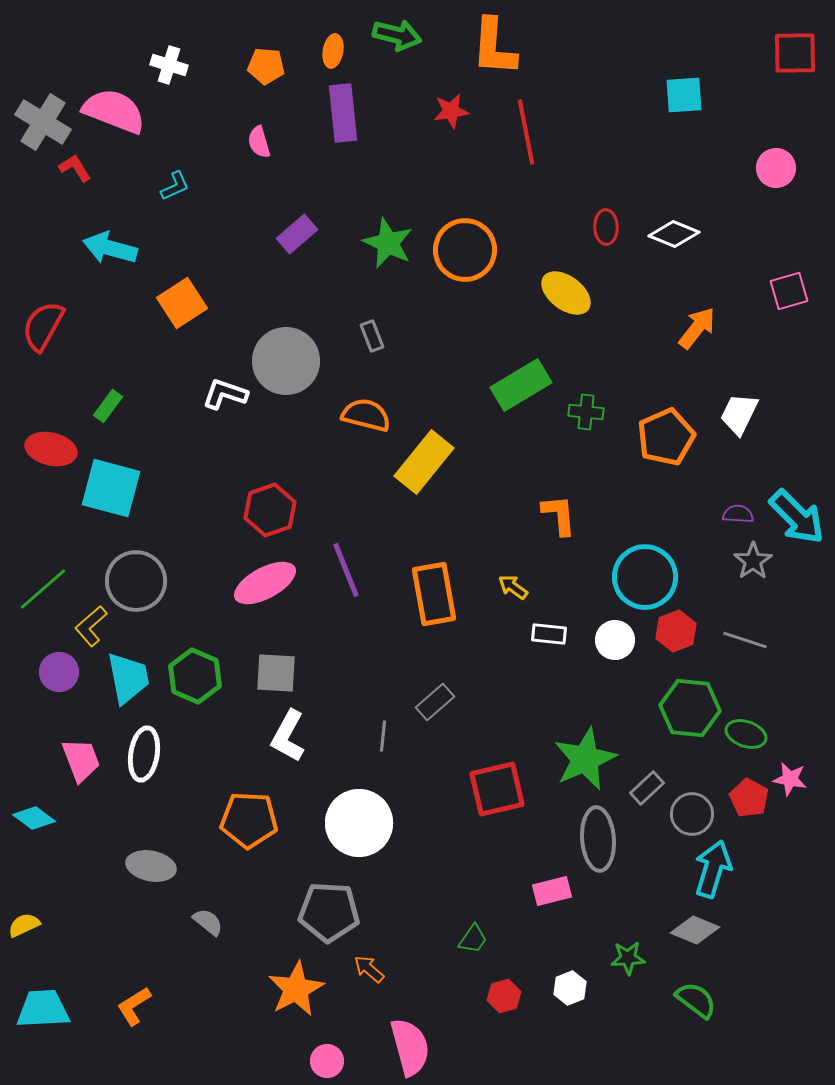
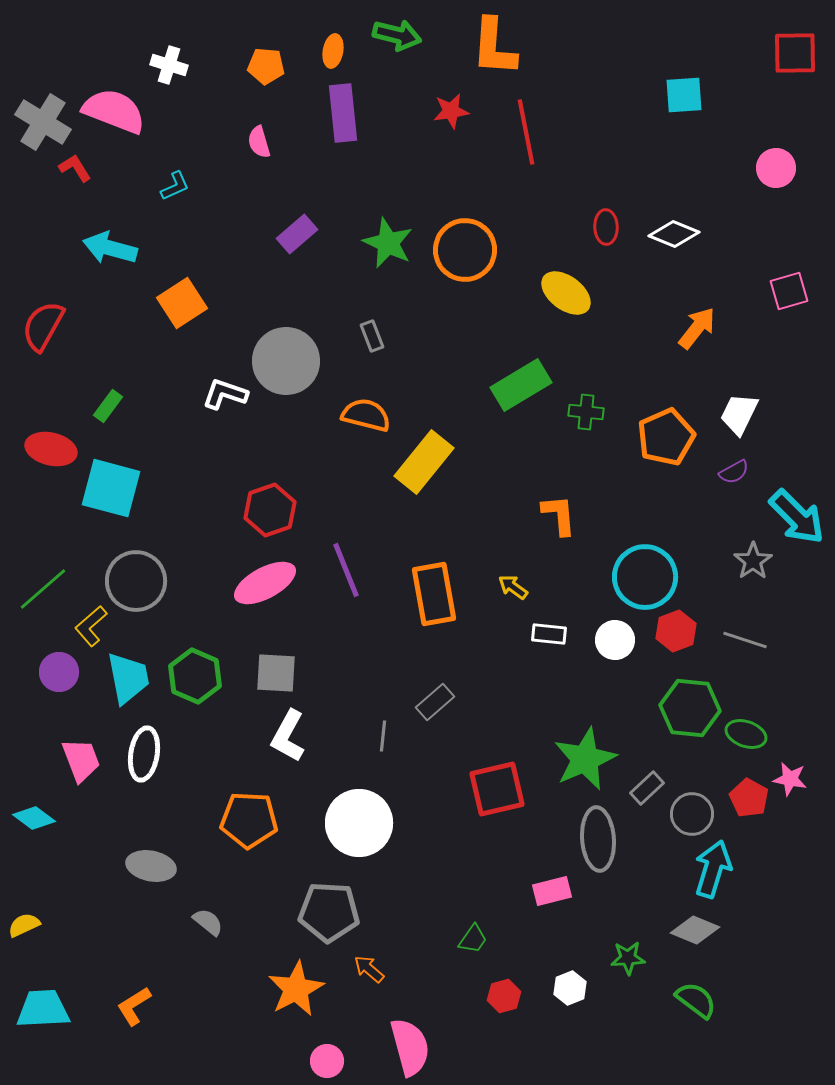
purple semicircle at (738, 514): moved 4 px left, 42 px up; rotated 148 degrees clockwise
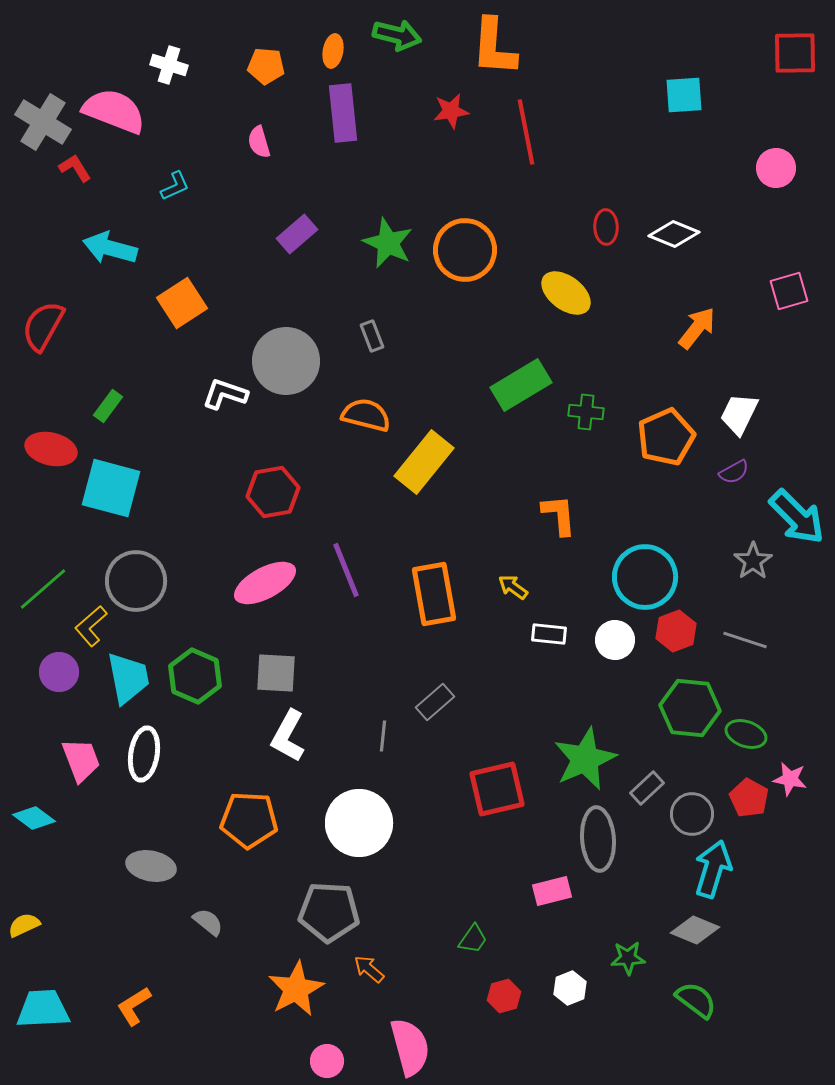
red hexagon at (270, 510): moved 3 px right, 18 px up; rotated 9 degrees clockwise
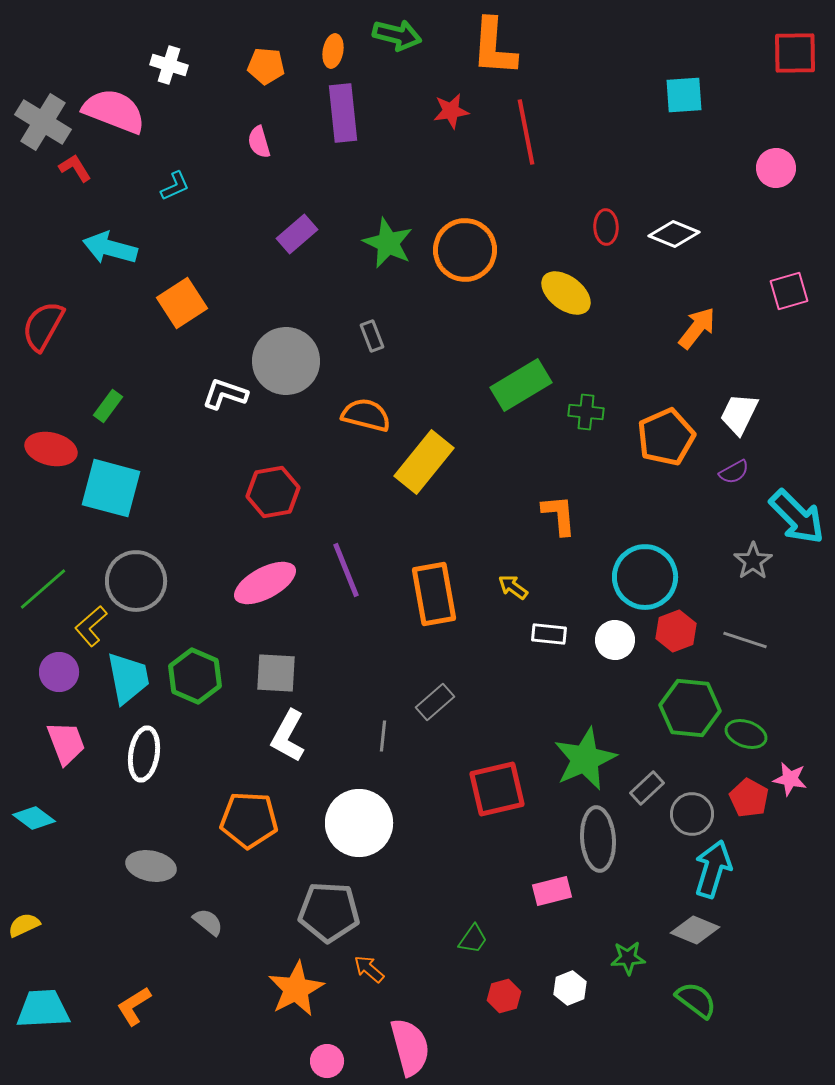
pink trapezoid at (81, 760): moved 15 px left, 17 px up
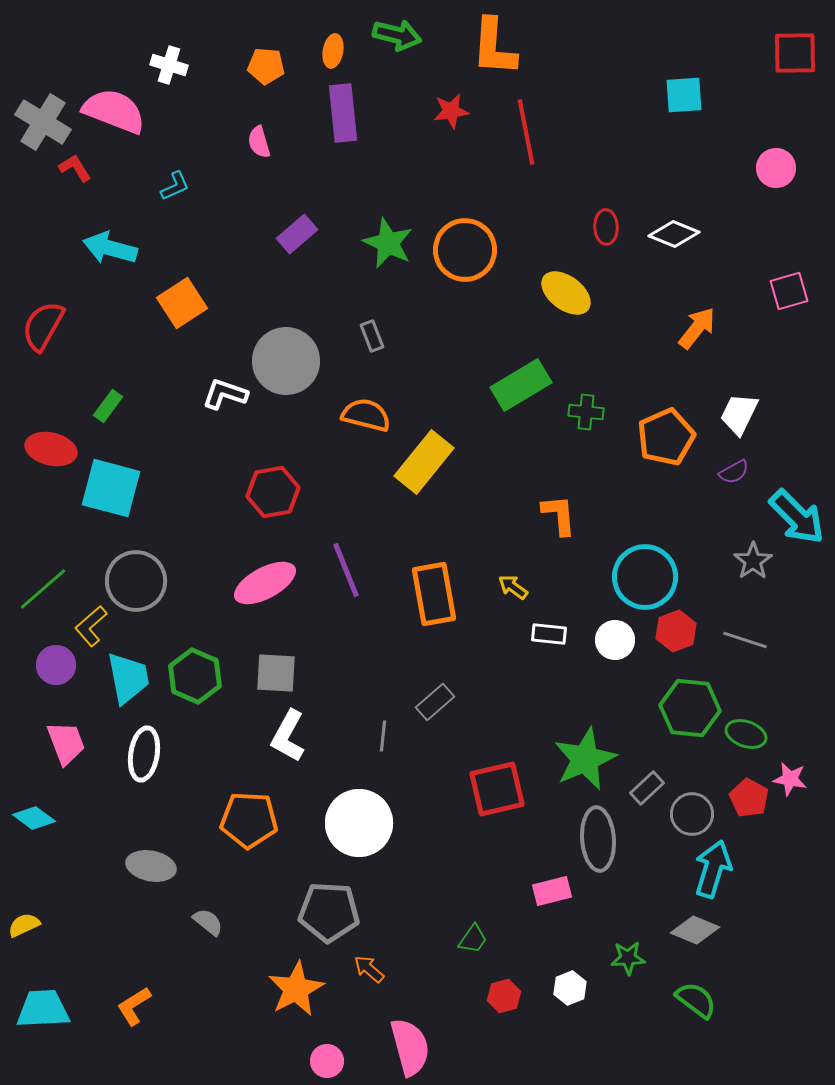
purple circle at (59, 672): moved 3 px left, 7 px up
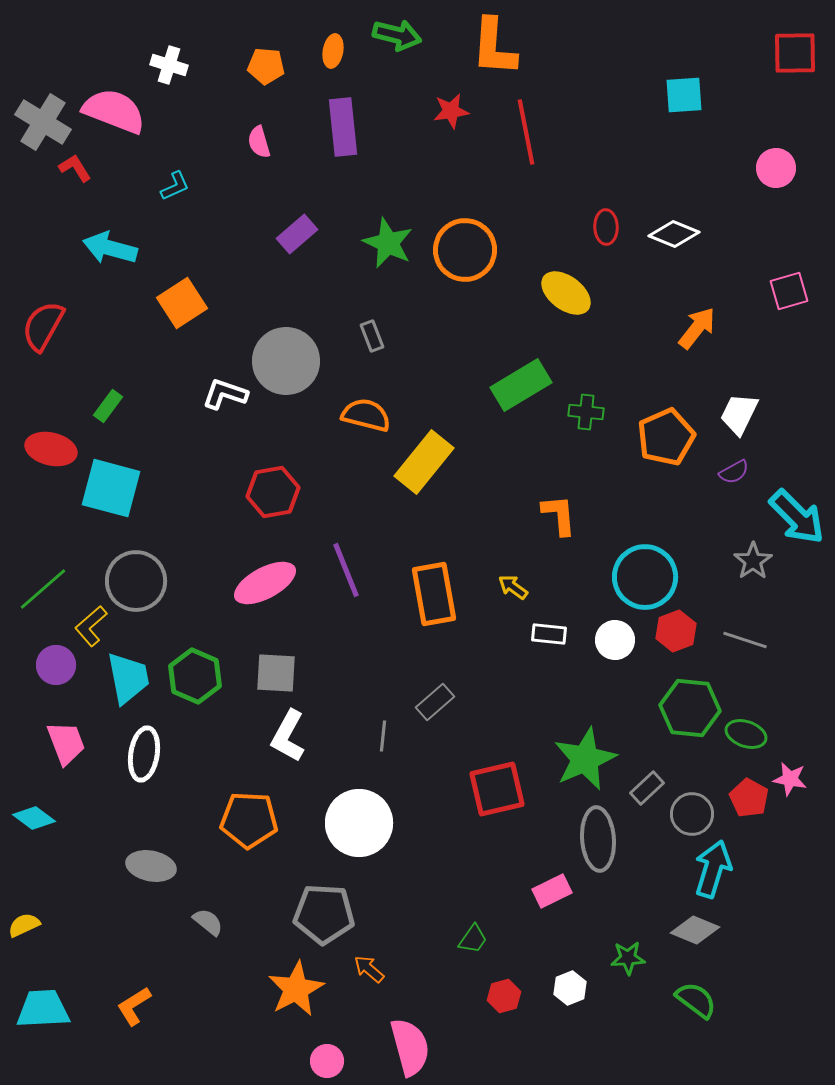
purple rectangle at (343, 113): moved 14 px down
pink rectangle at (552, 891): rotated 12 degrees counterclockwise
gray pentagon at (329, 912): moved 5 px left, 2 px down
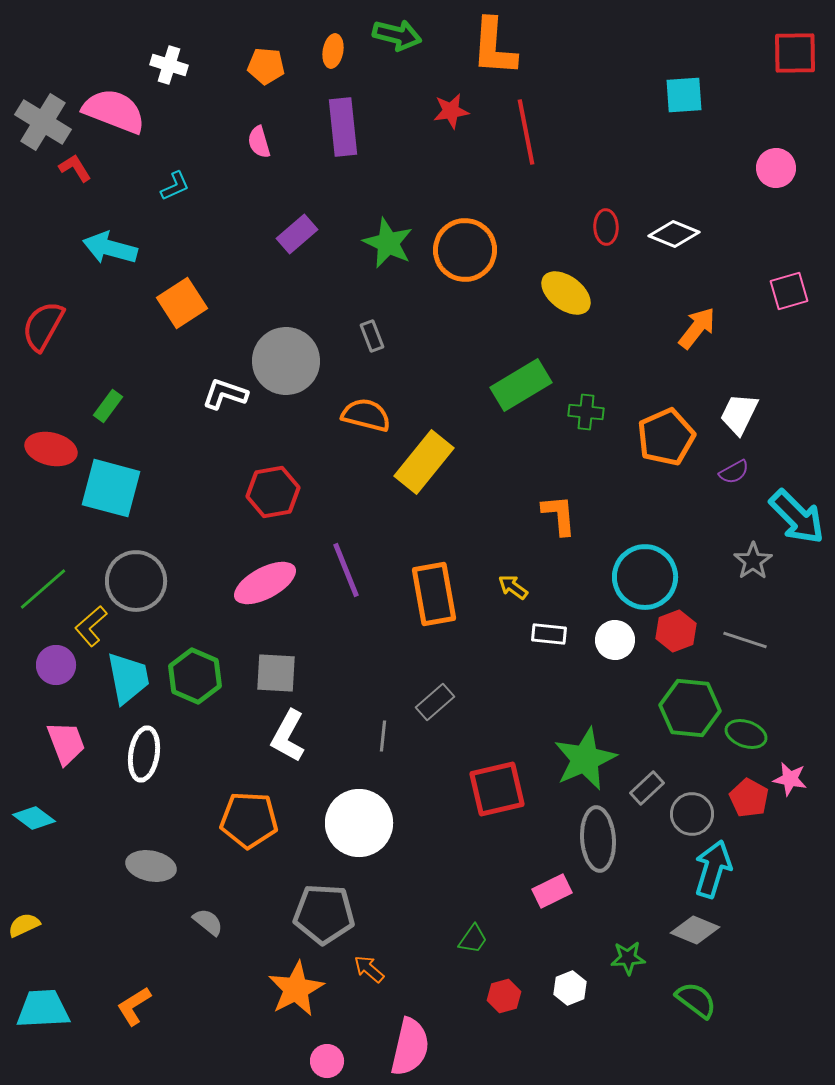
pink semicircle at (410, 1047): rotated 28 degrees clockwise
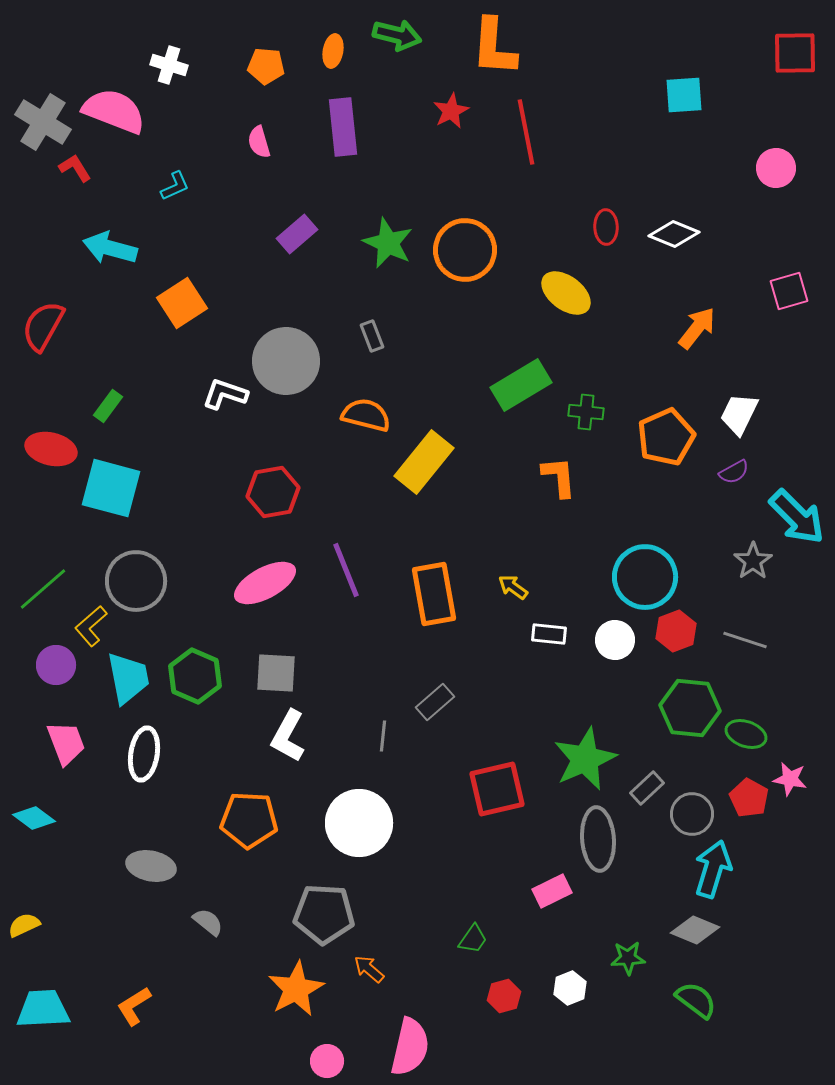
red star at (451, 111): rotated 18 degrees counterclockwise
orange L-shape at (559, 515): moved 38 px up
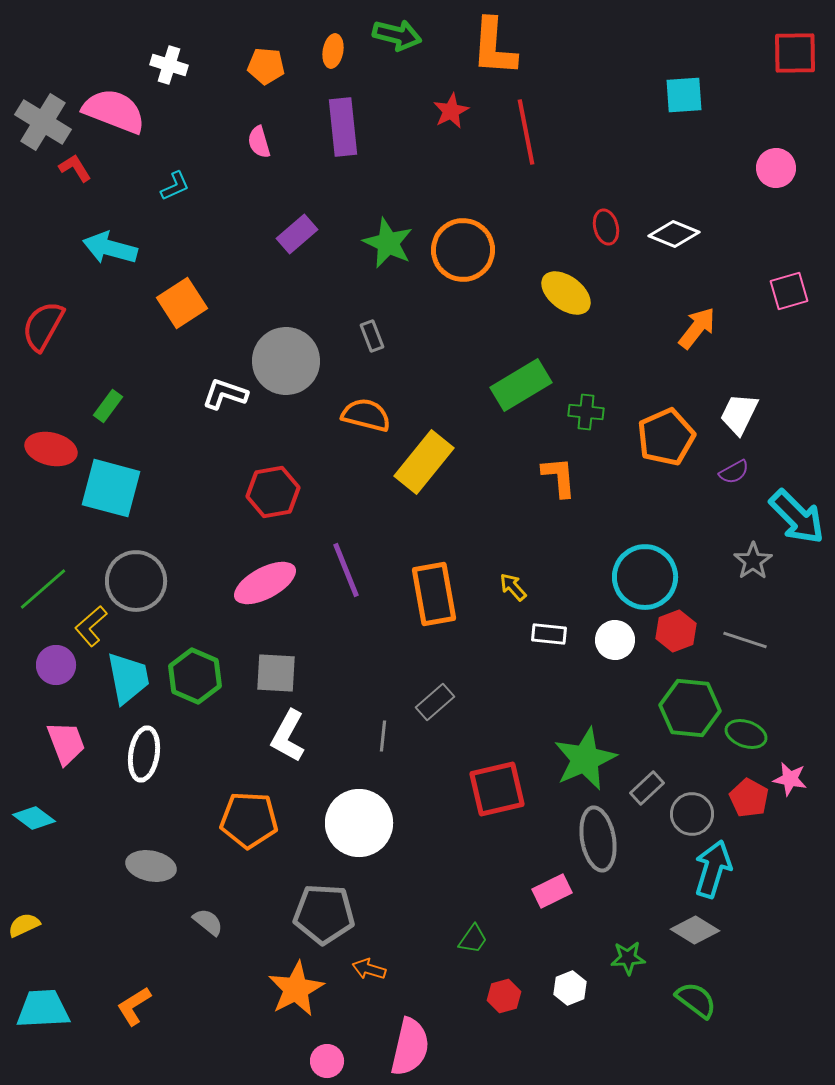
red ellipse at (606, 227): rotated 12 degrees counterclockwise
orange circle at (465, 250): moved 2 px left
yellow arrow at (513, 587): rotated 12 degrees clockwise
gray ellipse at (598, 839): rotated 6 degrees counterclockwise
gray diamond at (695, 930): rotated 9 degrees clockwise
orange arrow at (369, 969): rotated 24 degrees counterclockwise
